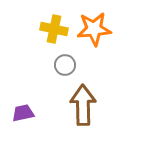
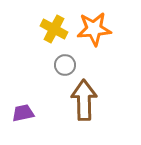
yellow cross: rotated 16 degrees clockwise
brown arrow: moved 1 px right, 5 px up
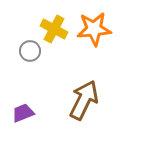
gray circle: moved 35 px left, 14 px up
brown arrow: rotated 27 degrees clockwise
purple trapezoid: rotated 10 degrees counterclockwise
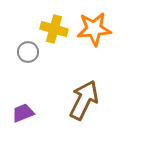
yellow cross: rotated 12 degrees counterclockwise
gray circle: moved 2 px left, 1 px down
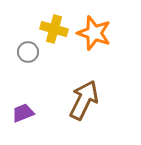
orange star: moved 4 px down; rotated 24 degrees clockwise
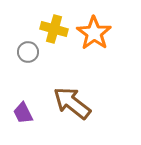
orange star: rotated 16 degrees clockwise
brown arrow: moved 12 px left, 3 px down; rotated 78 degrees counterclockwise
purple trapezoid: rotated 95 degrees counterclockwise
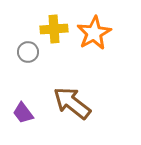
yellow cross: rotated 20 degrees counterclockwise
orange star: rotated 8 degrees clockwise
purple trapezoid: rotated 10 degrees counterclockwise
